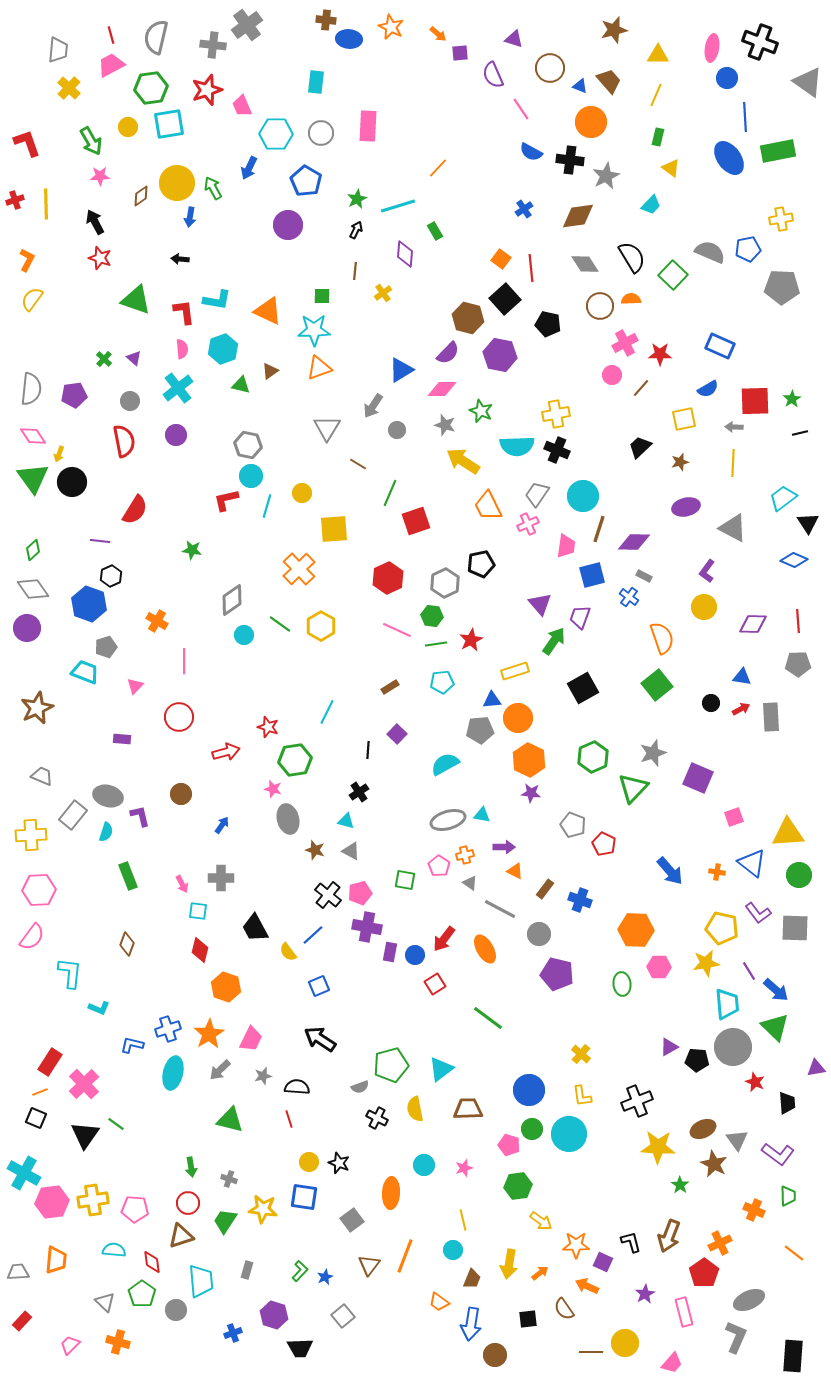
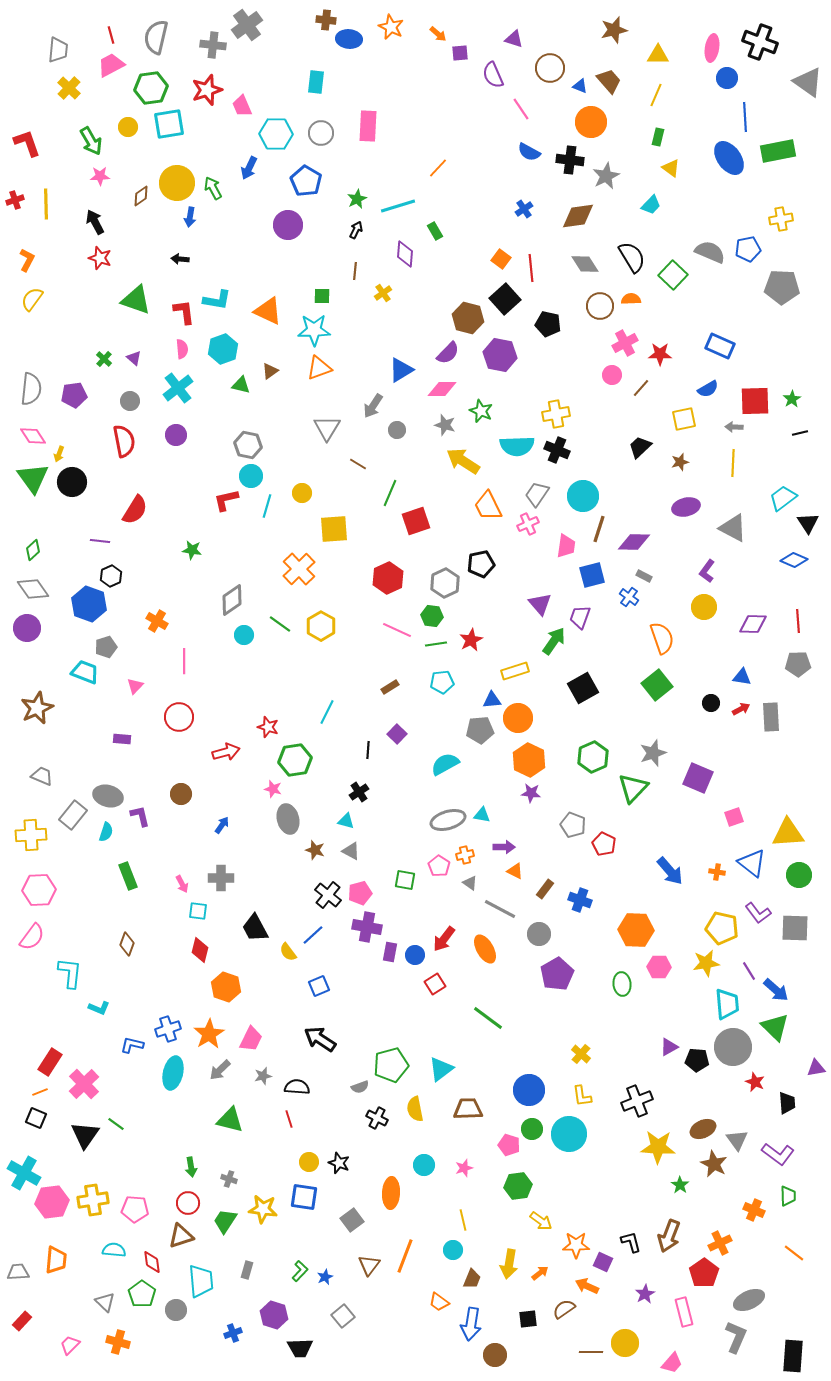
blue semicircle at (531, 152): moved 2 px left
purple pentagon at (557, 974): rotated 28 degrees clockwise
brown semicircle at (564, 1309): rotated 90 degrees clockwise
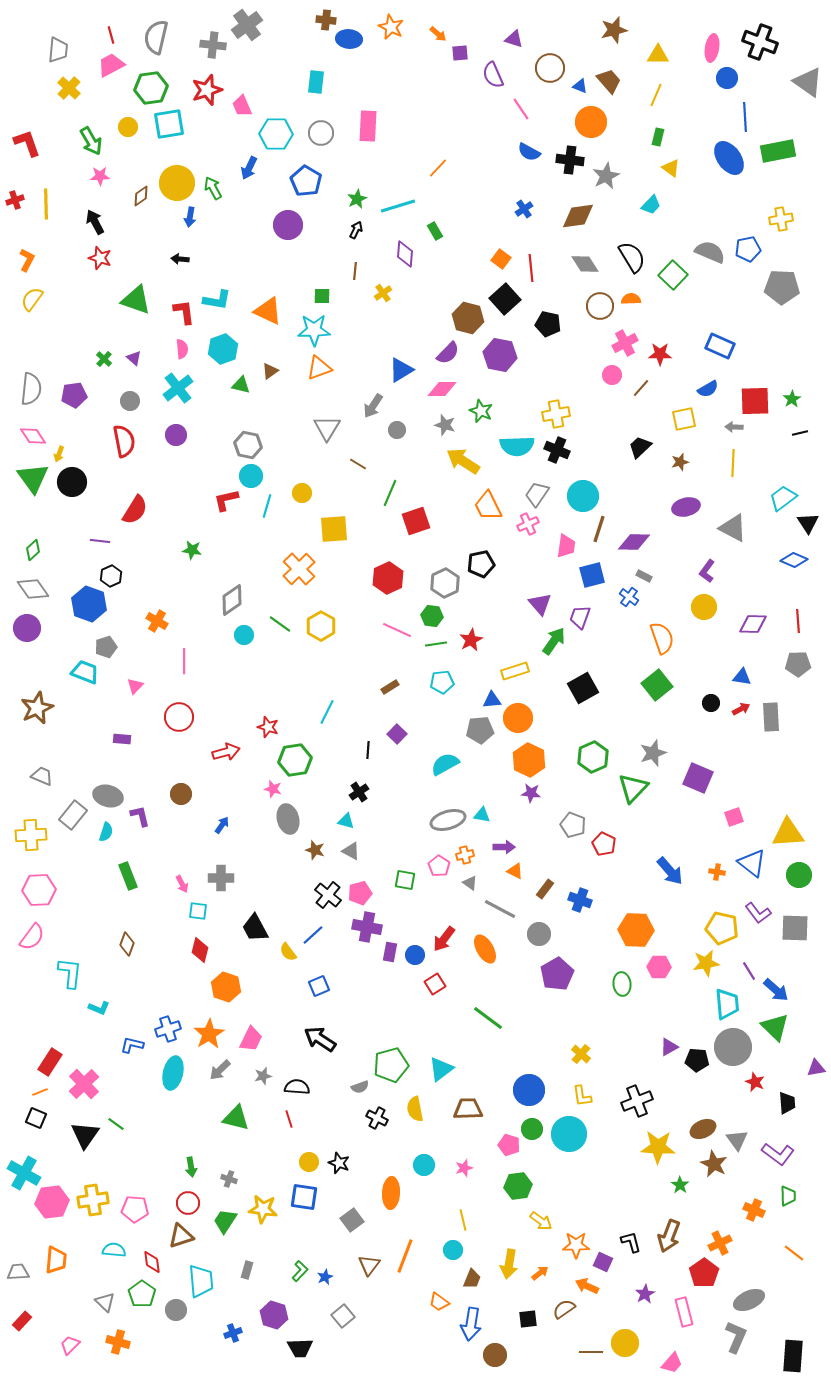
green triangle at (230, 1120): moved 6 px right, 2 px up
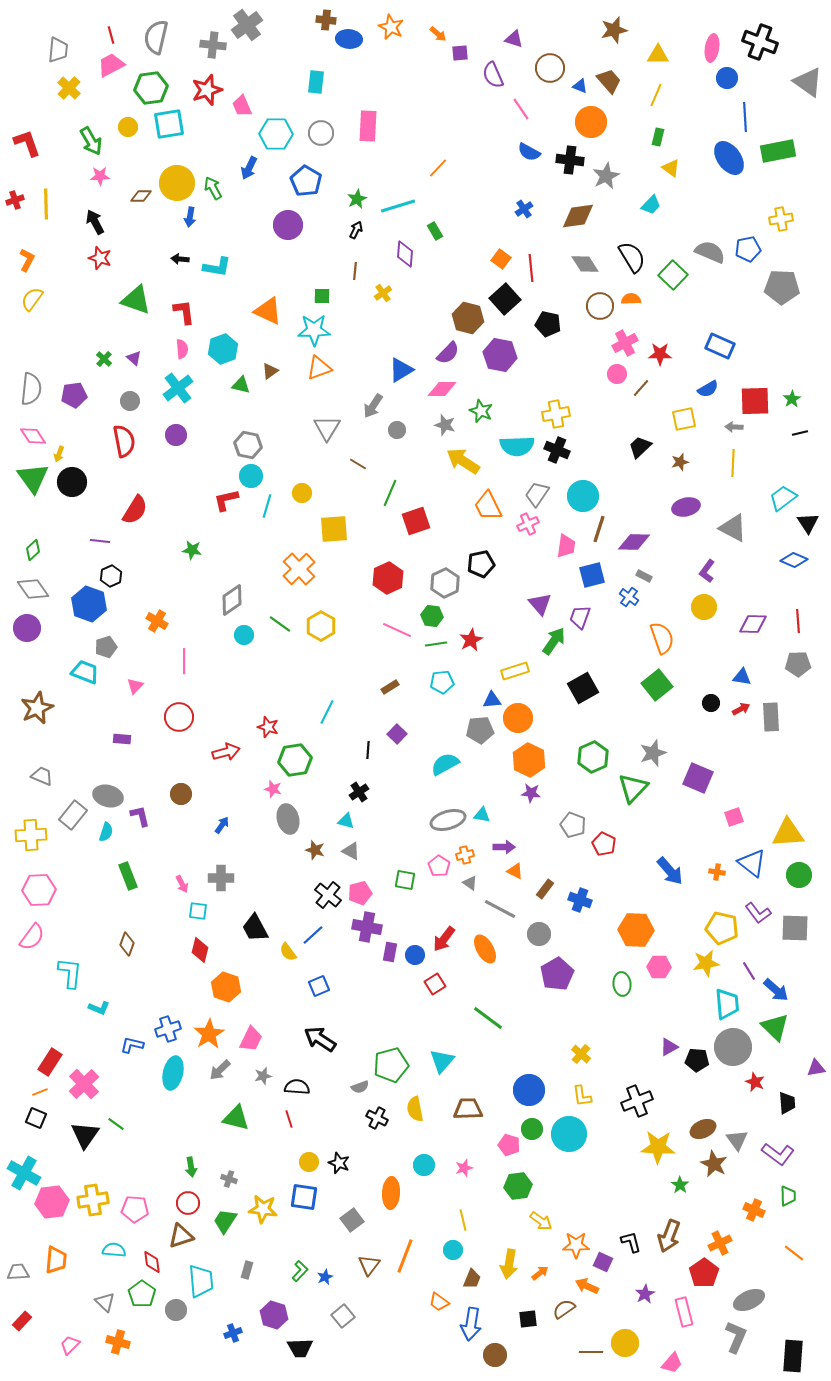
brown diamond at (141, 196): rotated 35 degrees clockwise
cyan L-shape at (217, 300): moved 33 px up
pink circle at (612, 375): moved 5 px right, 1 px up
cyan triangle at (441, 1069): moved 1 px right, 8 px up; rotated 12 degrees counterclockwise
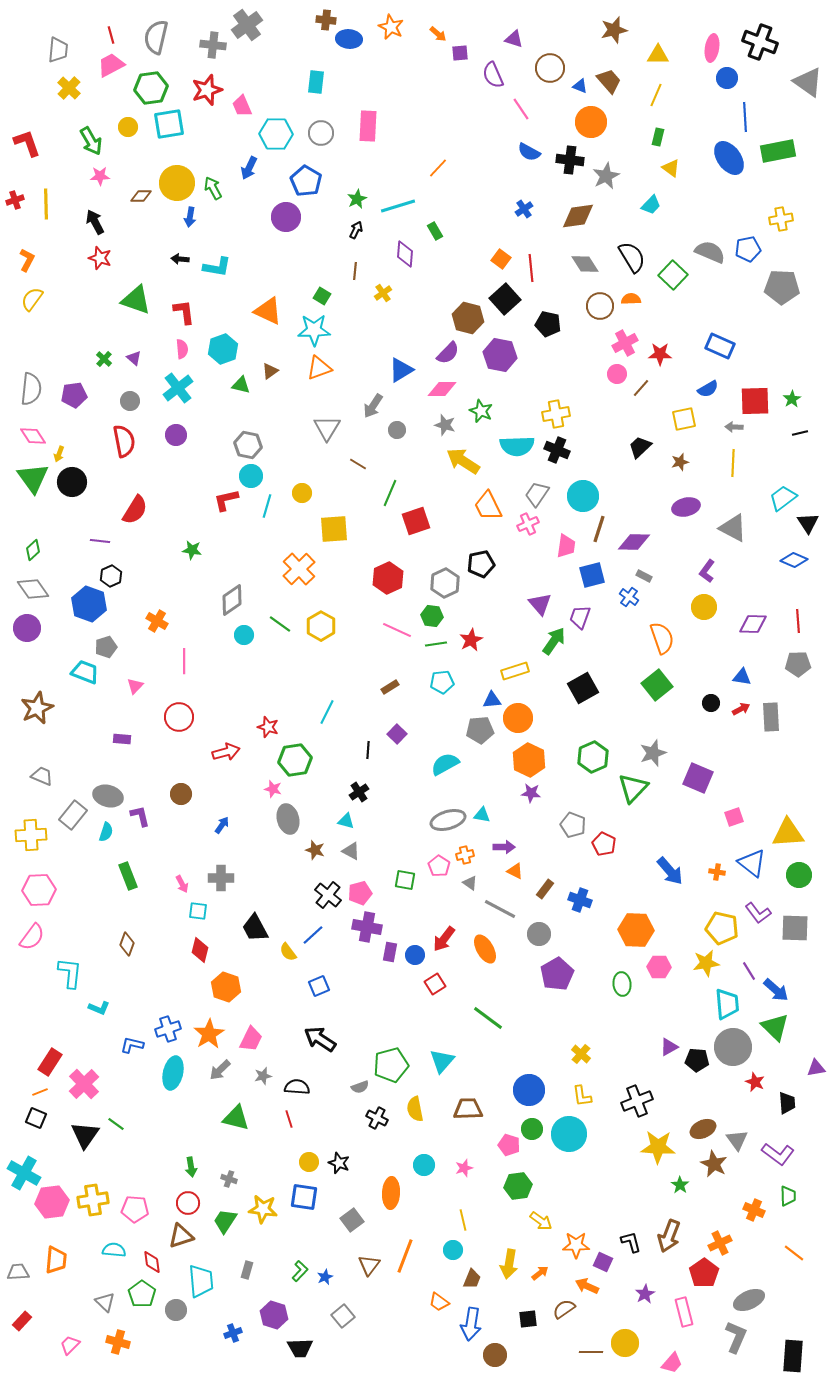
purple circle at (288, 225): moved 2 px left, 8 px up
green square at (322, 296): rotated 30 degrees clockwise
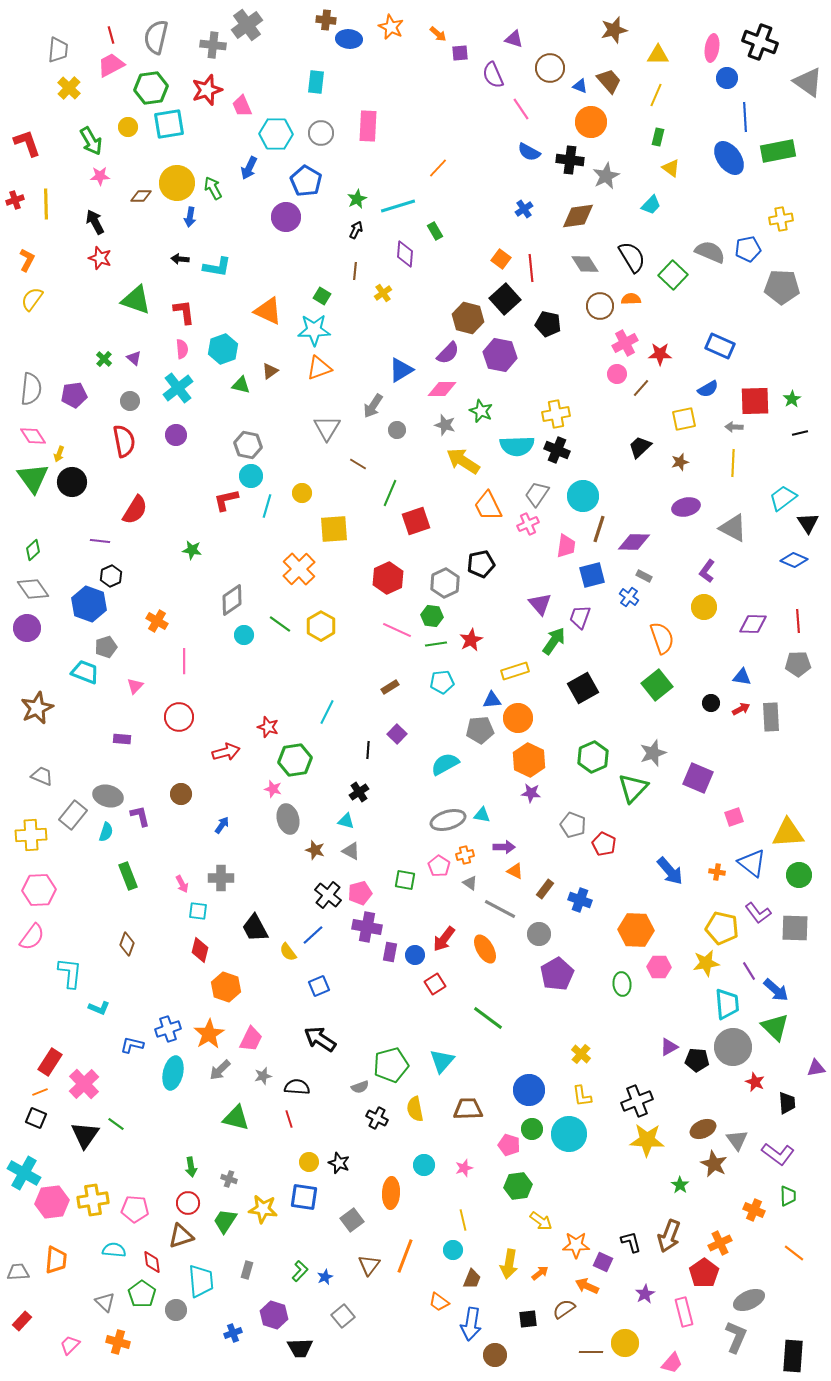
yellow star at (658, 1147): moved 11 px left, 7 px up
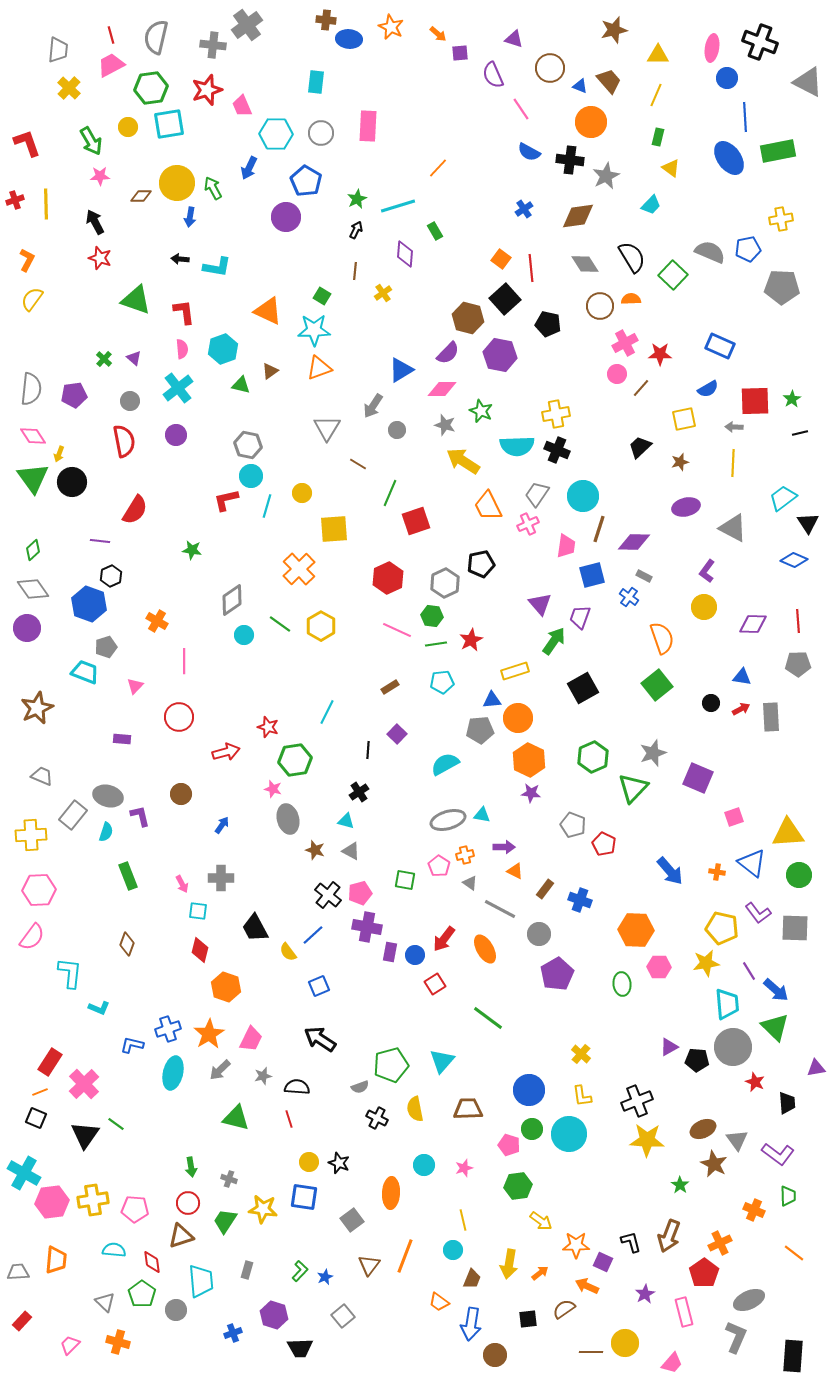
gray triangle at (808, 82): rotated 8 degrees counterclockwise
